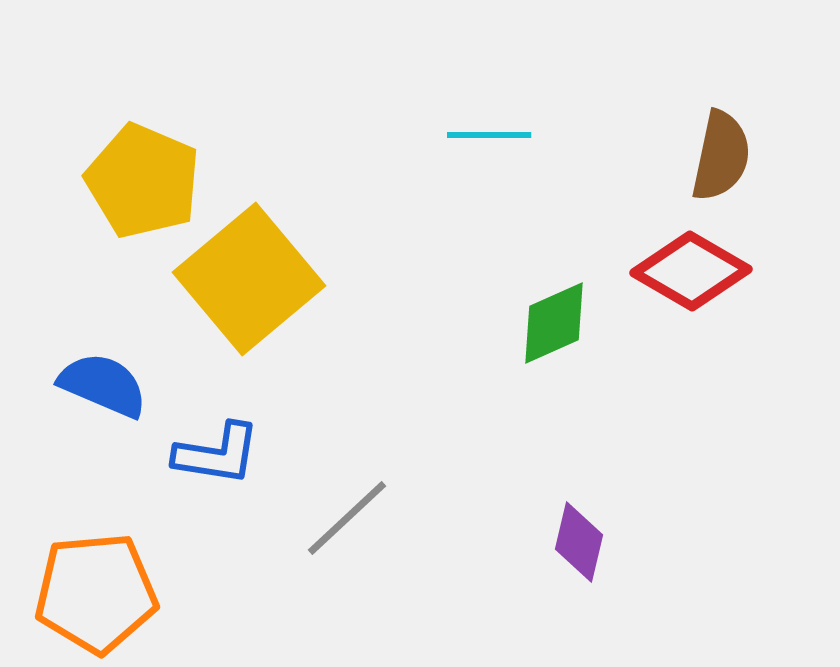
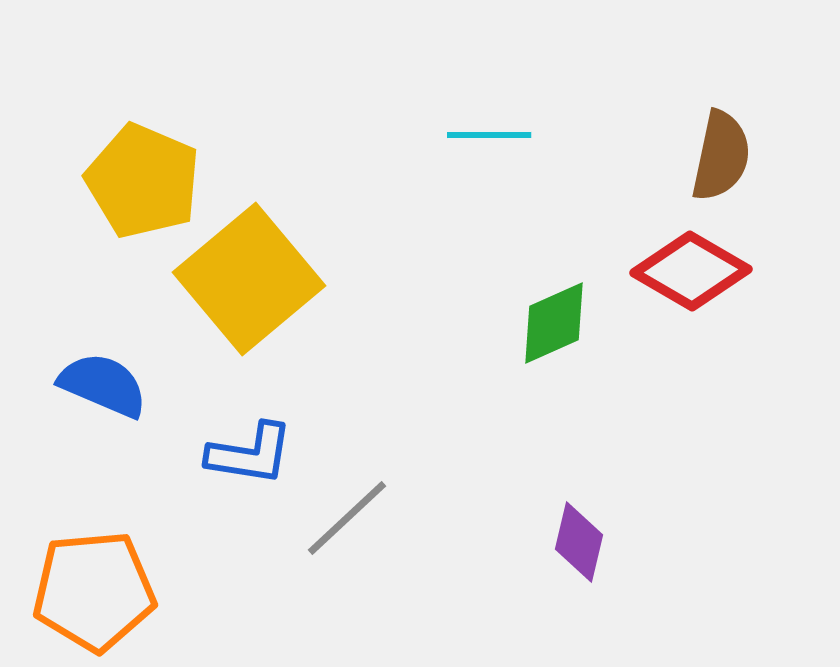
blue L-shape: moved 33 px right
orange pentagon: moved 2 px left, 2 px up
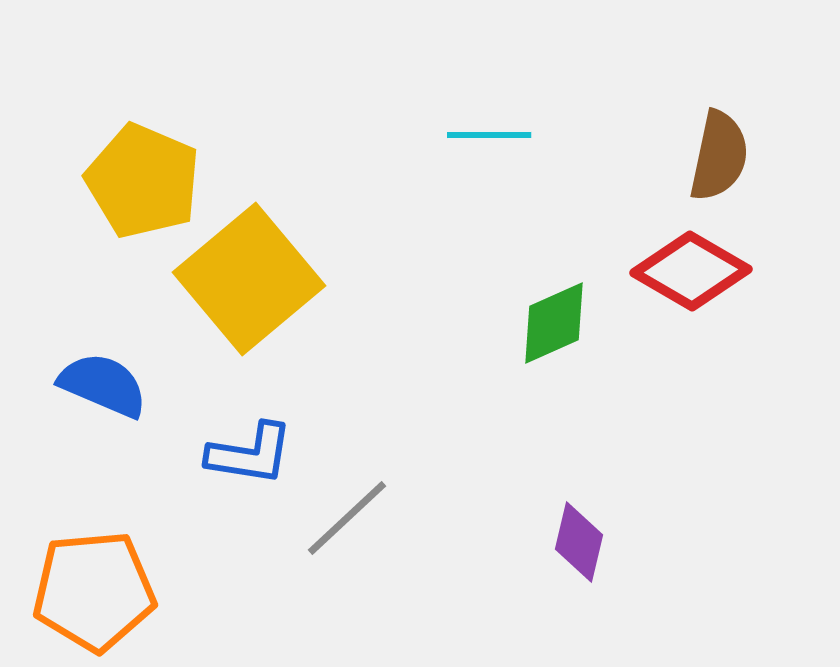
brown semicircle: moved 2 px left
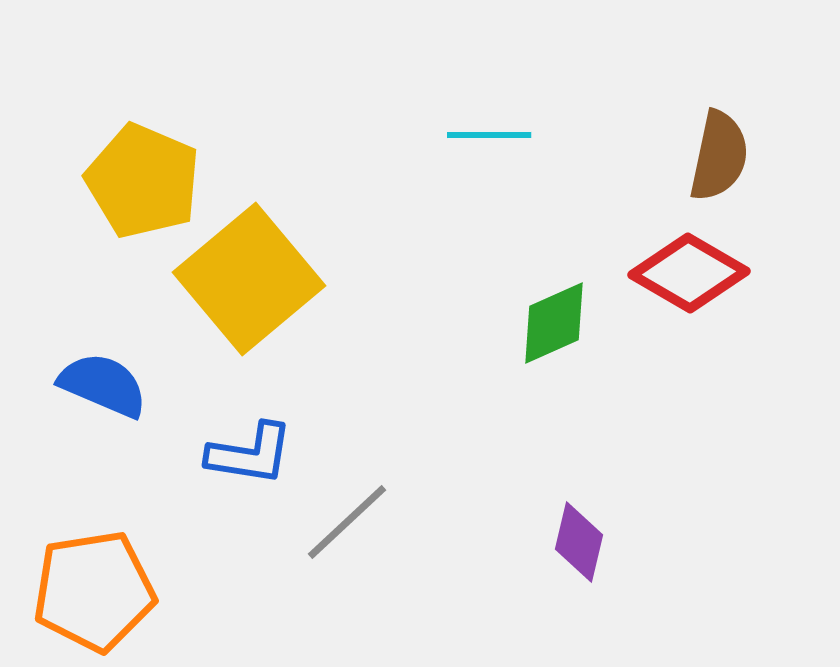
red diamond: moved 2 px left, 2 px down
gray line: moved 4 px down
orange pentagon: rotated 4 degrees counterclockwise
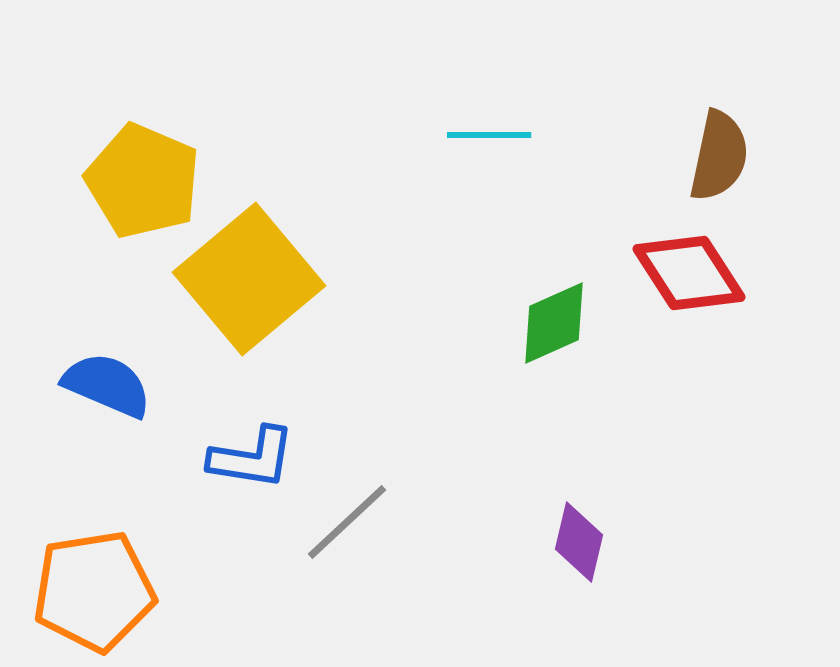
red diamond: rotated 27 degrees clockwise
blue semicircle: moved 4 px right
blue L-shape: moved 2 px right, 4 px down
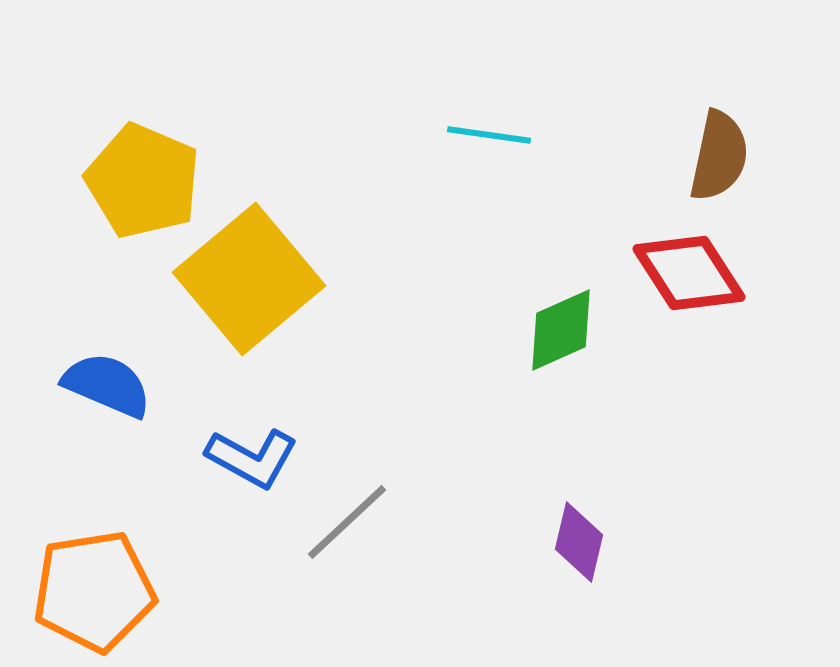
cyan line: rotated 8 degrees clockwise
green diamond: moved 7 px right, 7 px down
blue L-shape: rotated 20 degrees clockwise
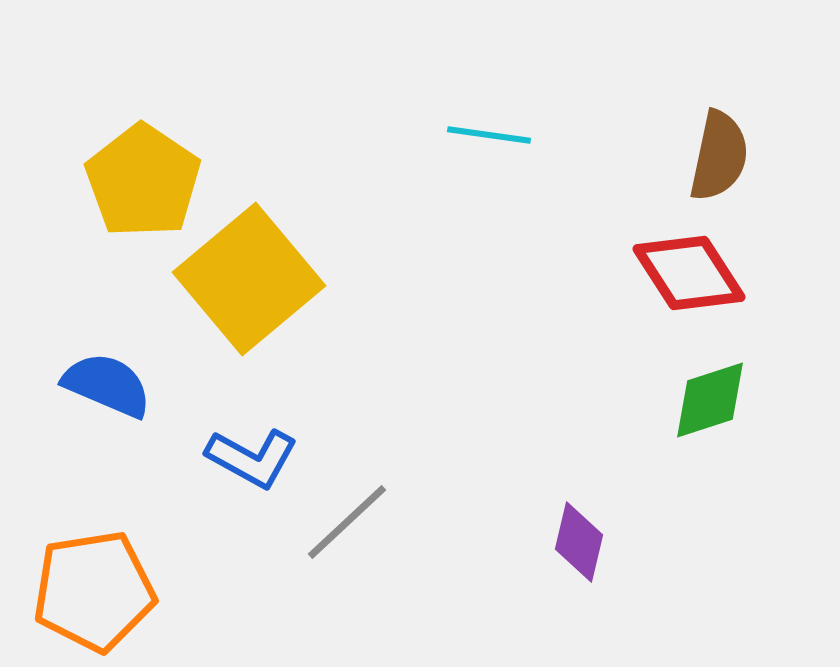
yellow pentagon: rotated 11 degrees clockwise
green diamond: moved 149 px right, 70 px down; rotated 6 degrees clockwise
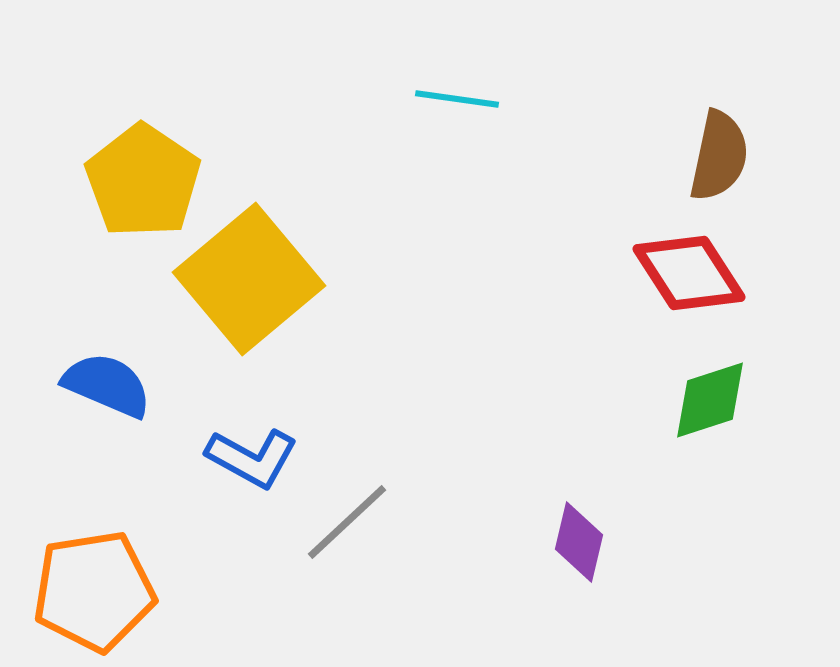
cyan line: moved 32 px left, 36 px up
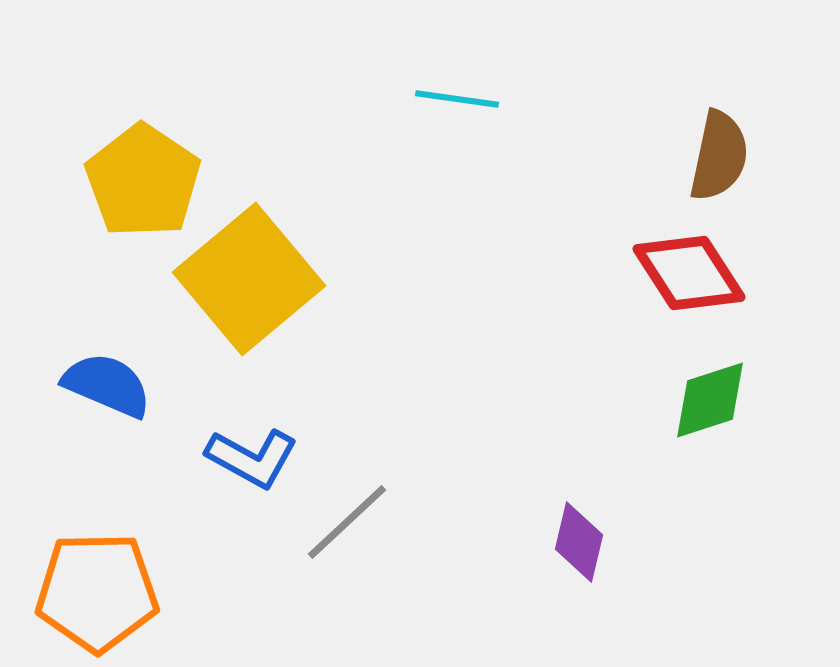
orange pentagon: moved 3 px right, 1 px down; rotated 8 degrees clockwise
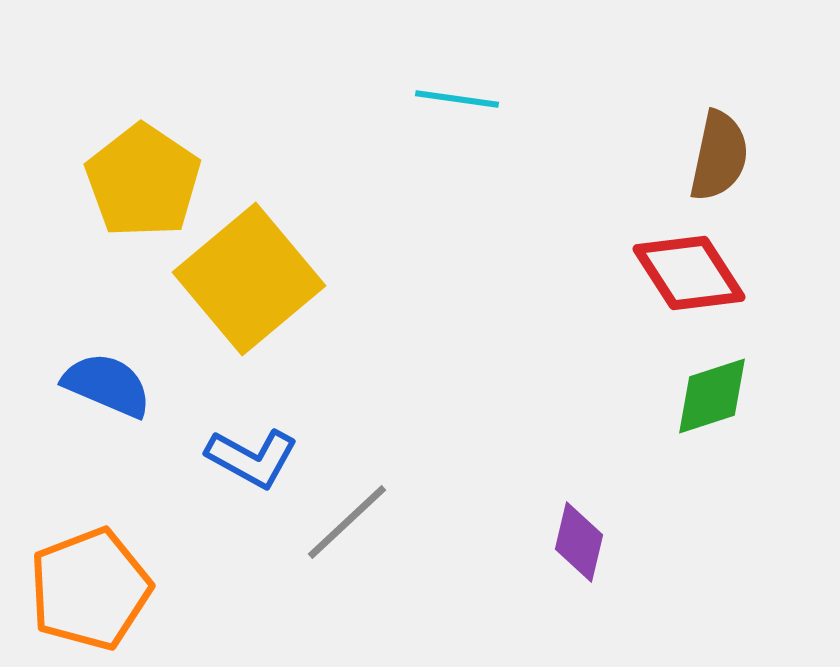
green diamond: moved 2 px right, 4 px up
orange pentagon: moved 7 px left, 3 px up; rotated 20 degrees counterclockwise
